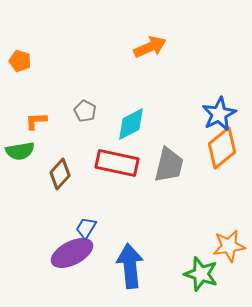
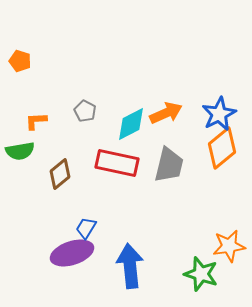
orange arrow: moved 16 px right, 66 px down
brown diamond: rotated 8 degrees clockwise
purple ellipse: rotated 9 degrees clockwise
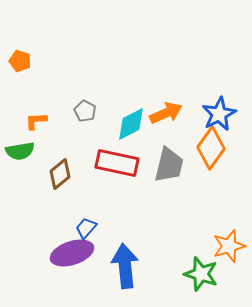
orange diamond: moved 11 px left; rotated 15 degrees counterclockwise
blue trapezoid: rotated 10 degrees clockwise
orange star: rotated 8 degrees counterclockwise
blue arrow: moved 5 px left
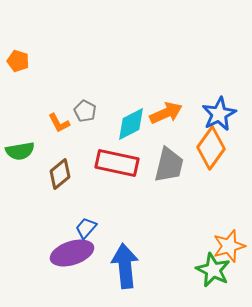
orange pentagon: moved 2 px left
orange L-shape: moved 23 px right, 2 px down; rotated 115 degrees counterclockwise
green star: moved 12 px right, 4 px up; rotated 8 degrees clockwise
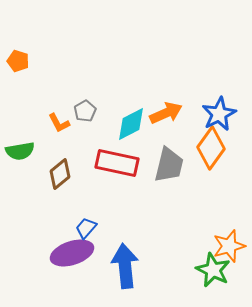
gray pentagon: rotated 15 degrees clockwise
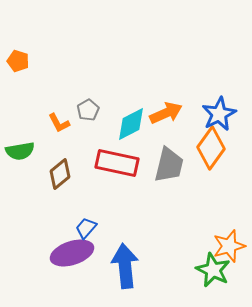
gray pentagon: moved 3 px right, 1 px up
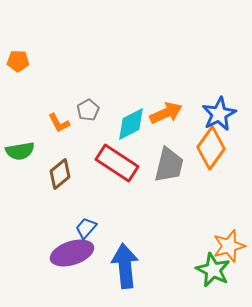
orange pentagon: rotated 15 degrees counterclockwise
red rectangle: rotated 21 degrees clockwise
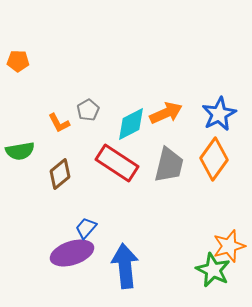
orange diamond: moved 3 px right, 11 px down
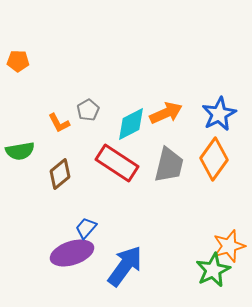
blue arrow: rotated 42 degrees clockwise
green star: rotated 20 degrees clockwise
